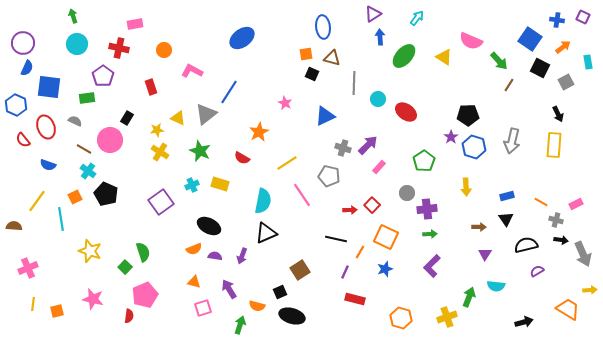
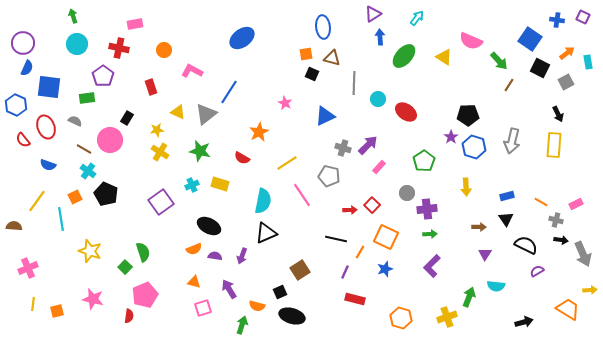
orange arrow at (563, 47): moved 4 px right, 6 px down
yellow triangle at (178, 118): moved 6 px up
green star at (200, 151): rotated 10 degrees counterclockwise
black semicircle at (526, 245): rotated 40 degrees clockwise
green arrow at (240, 325): moved 2 px right
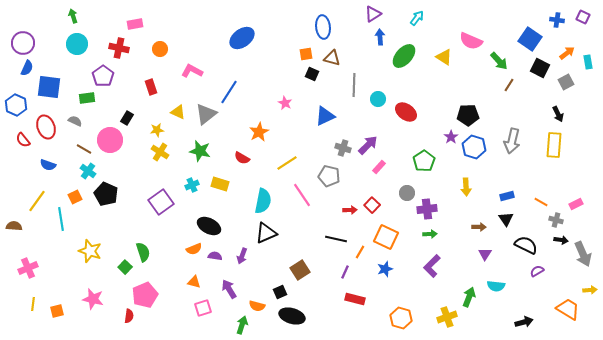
orange circle at (164, 50): moved 4 px left, 1 px up
gray line at (354, 83): moved 2 px down
